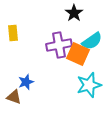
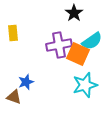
cyan star: moved 4 px left
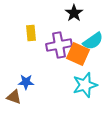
yellow rectangle: moved 18 px right
cyan semicircle: moved 1 px right
blue star: rotated 21 degrees clockwise
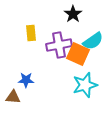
black star: moved 1 px left, 1 px down
blue star: moved 2 px up
brown triangle: moved 1 px left; rotated 14 degrees counterclockwise
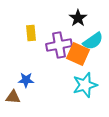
black star: moved 5 px right, 4 px down
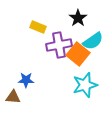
yellow rectangle: moved 7 px right, 6 px up; rotated 63 degrees counterclockwise
orange square: rotated 15 degrees clockwise
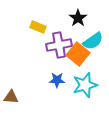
blue star: moved 31 px right
brown triangle: moved 2 px left
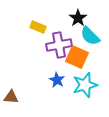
cyan semicircle: moved 3 px left, 5 px up; rotated 80 degrees clockwise
orange square: moved 1 px left, 3 px down; rotated 15 degrees counterclockwise
blue star: rotated 28 degrees clockwise
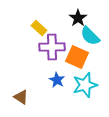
yellow rectangle: moved 1 px right, 1 px down; rotated 21 degrees clockwise
purple cross: moved 7 px left, 2 px down; rotated 10 degrees clockwise
brown triangle: moved 10 px right; rotated 28 degrees clockwise
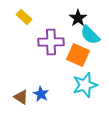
yellow rectangle: moved 15 px left, 11 px up
cyan semicircle: moved 1 px up
purple cross: moved 1 px left, 5 px up
orange square: moved 1 px right, 2 px up
blue star: moved 16 px left, 14 px down
